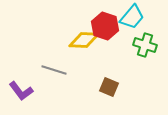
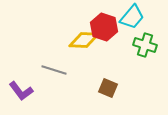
red hexagon: moved 1 px left, 1 px down
brown square: moved 1 px left, 1 px down
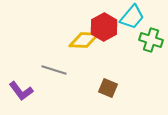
red hexagon: rotated 12 degrees clockwise
green cross: moved 6 px right, 5 px up
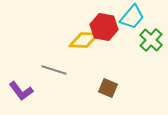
red hexagon: rotated 20 degrees counterclockwise
green cross: rotated 25 degrees clockwise
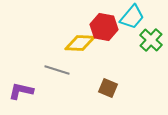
yellow diamond: moved 4 px left, 3 px down
gray line: moved 3 px right
purple L-shape: rotated 140 degrees clockwise
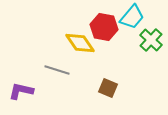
yellow diamond: rotated 52 degrees clockwise
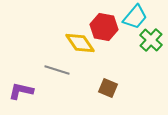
cyan trapezoid: moved 3 px right
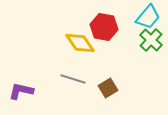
cyan trapezoid: moved 13 px right
gray line: moved 16 px right, 9 px down
brown square: rotated 36 degrees clockwise
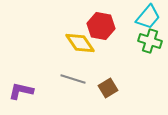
red hexagon: moved 3 px left, 1 px up
green cross: moved 1 px left, 1 px down; rotated 25 degrees counterclockwise
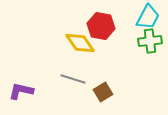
cyan trapezoid: rotated 12 degrees counterclockwise
green cross: rotated 25 degrees counterclockwise
brown square: moved 5 px left, 4 px down
